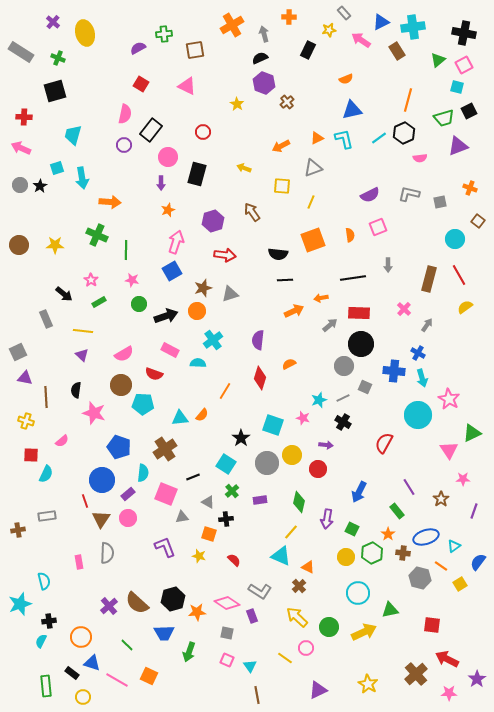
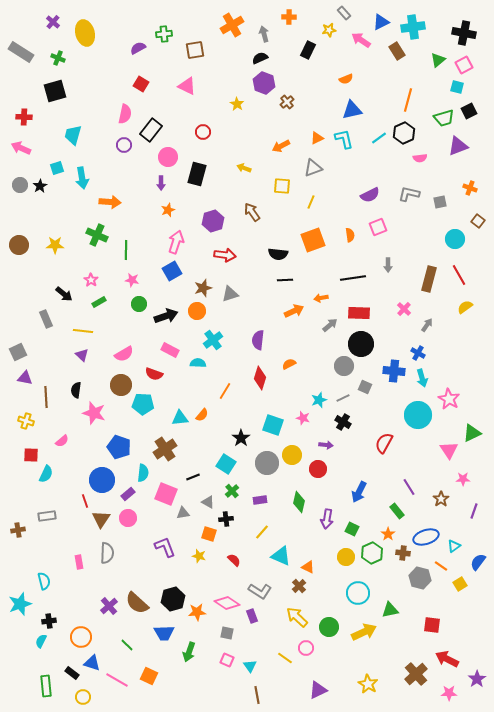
gray triangle at (182, 517): moved 1 px right, 4 px up
yellow line at (291, 532): moved 29 px left
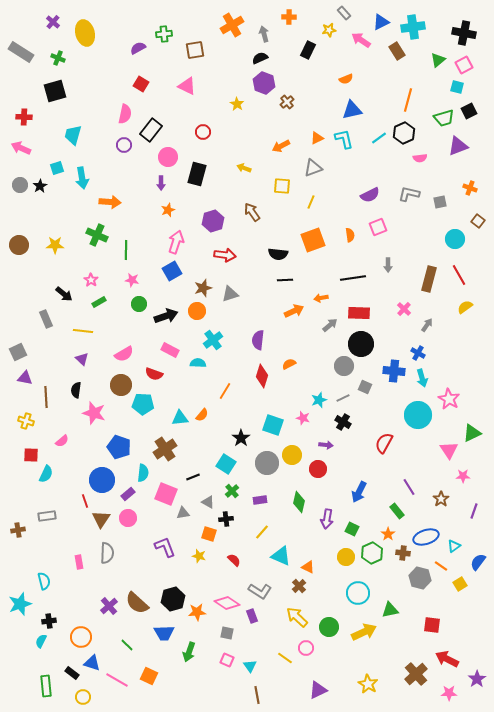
purple triangle at (82, 355): moved 4 px down
red diamond at (260, 378): moved 2 px right, 2 px up
pink star at (463, 479): moved 3 px up
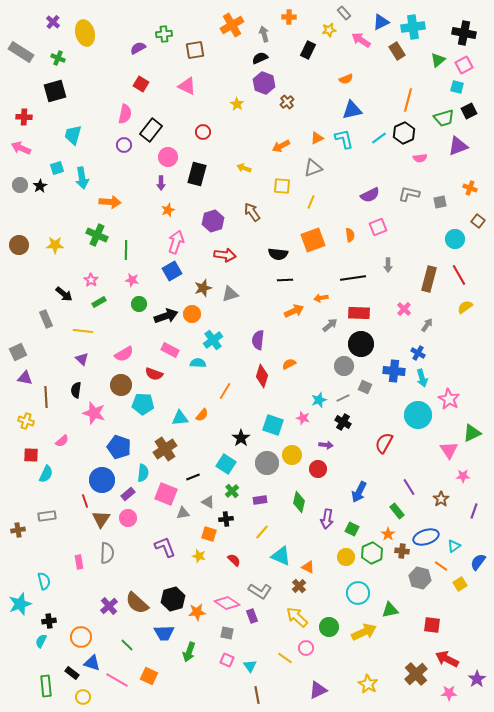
orange circle at (197, 311): moved 5 px left, 3 px down
brown cross at (403, 553): moved 1 px left, 2 px up
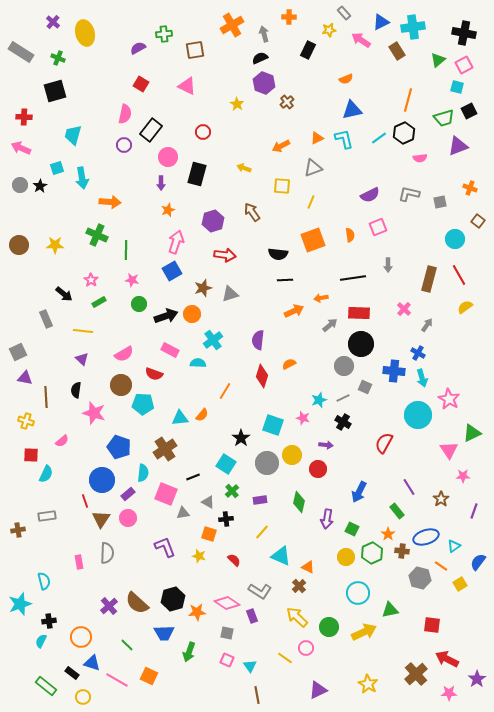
green rectangle at (46, 686): rotated 45 degrees counterclockwise
